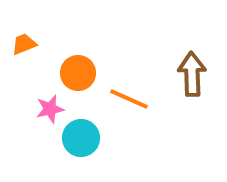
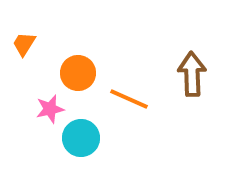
orange trapezoid: rotated 36 degrees counterclockwise
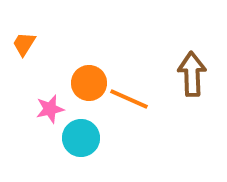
orange circle: moved 11 px right, 10 px down
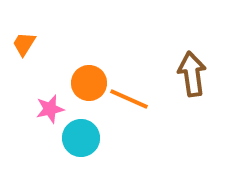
brown arrow: rotated 6 degrees counterclockwise
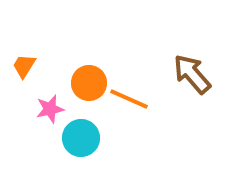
orange trapezoid: moved 22 px down
brown arrow: rotated 33 degrees counterclockwise
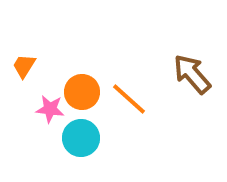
orange circle: moved 7 px left, 9 px down
orange line: rotated 18 degrees clockwise
pink star: rotated 20 degrees clockwise
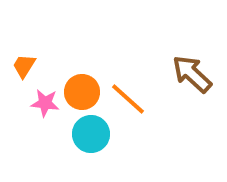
brown arrow: rotated 6 degrees counterclockwise
orange line: moved 1 px left
pink star: moved 5 px left, 6 px up
cyan circle: moved 10 px right, 4 px up
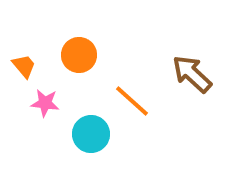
orange trapezoid: rotated 108 degrees clockwise
orange circle: moved 3 px left, 37 px up
orange line: moved 4 px right, 2 px down
